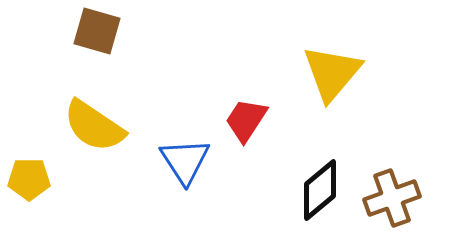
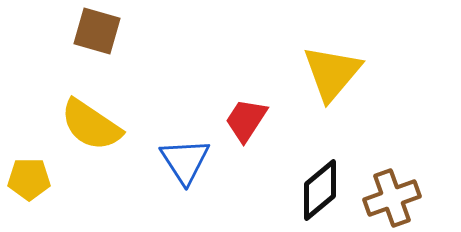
yellow semicircle: moved 3 px left, 1 px up
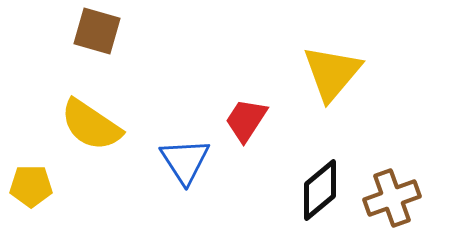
yellow pentagon: moved 2 px right, 7 px down
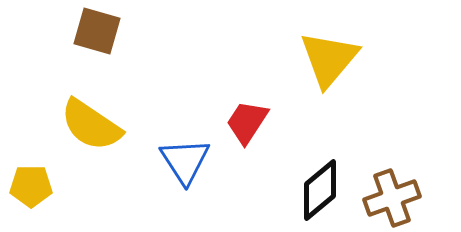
yellow triangle: moved 3 px left, 14 px up
red trapezoid: moved 1 px right, 2 px down
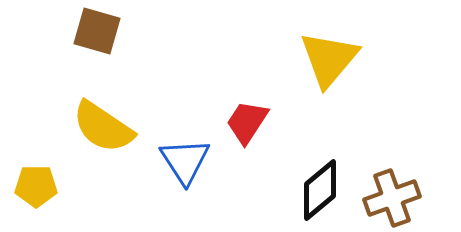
yellow semicircle: moved 12 px right, 2 px down
yellow pentagon: moved 5 px right
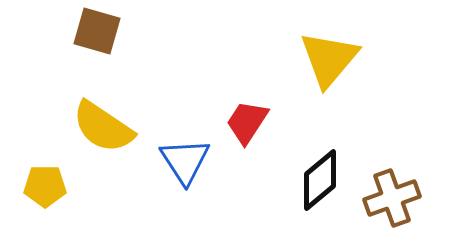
yellow pentagon: moved 9 px right
black diamond: moved 10 px up
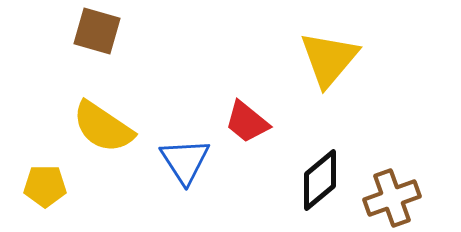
red trapezoid: rotated 84 degrees counterclockwise
